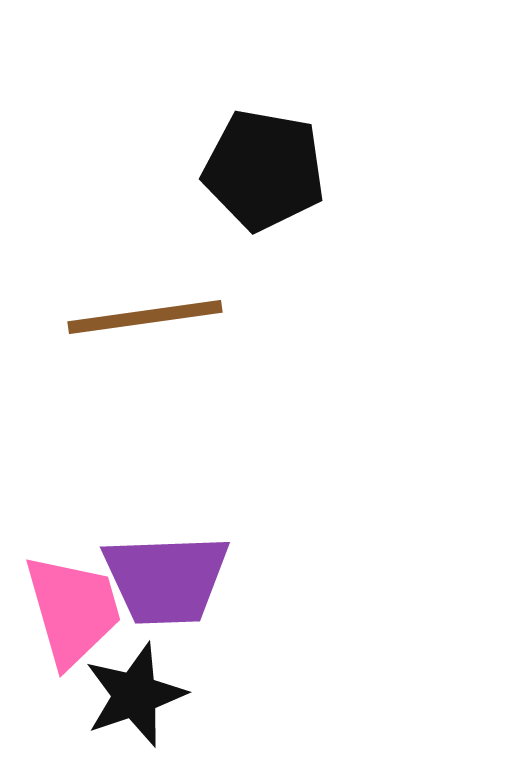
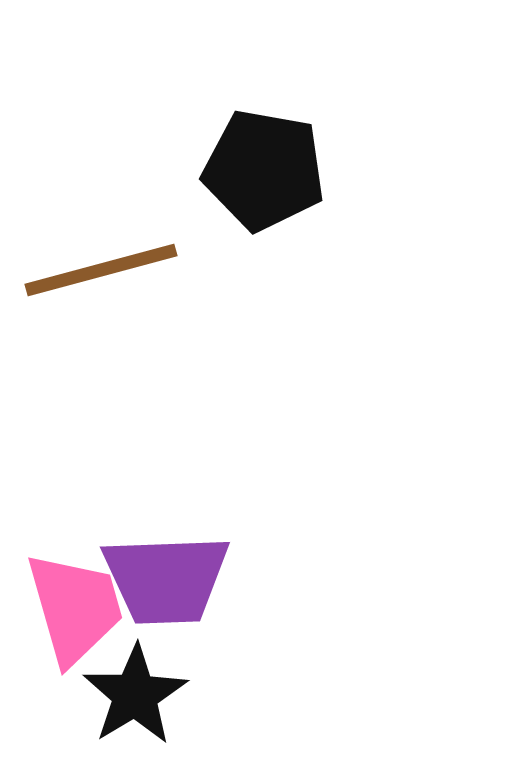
brown line: moved 44 px left, 47 px up; rotated 7 degrees counterclockwise
pink trapezoid: moved 2 px right, 2 px up
black star: rotated 12 degrees counterclockwise
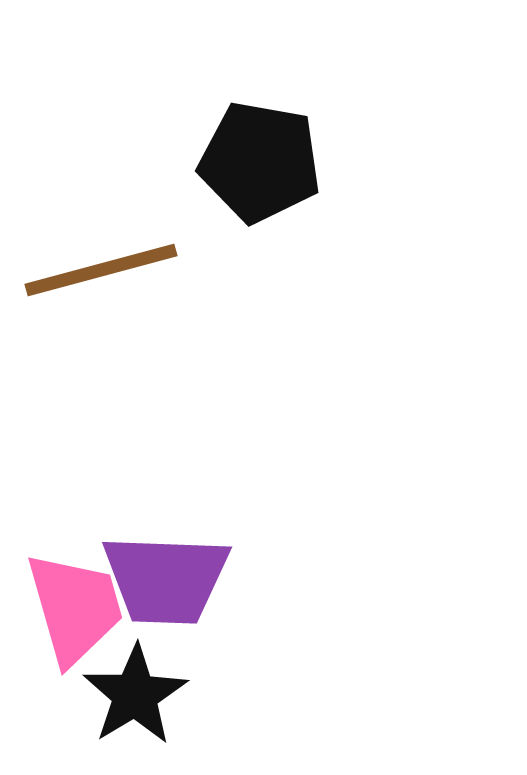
black pentagon: moved 4 px left, 8 px up
purple trapezoid: rotated 4 degrees clockwise
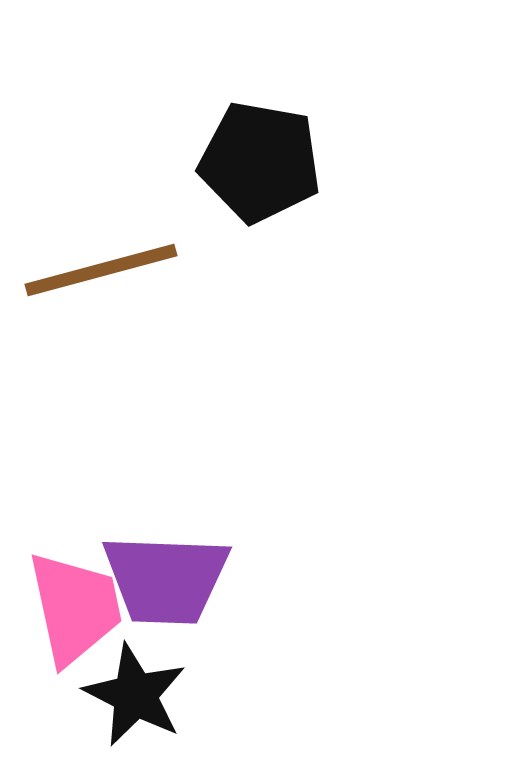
pink trapezoid: rotated 4 degrees clockwise
black star: rotated 14 degrees counterclockwise
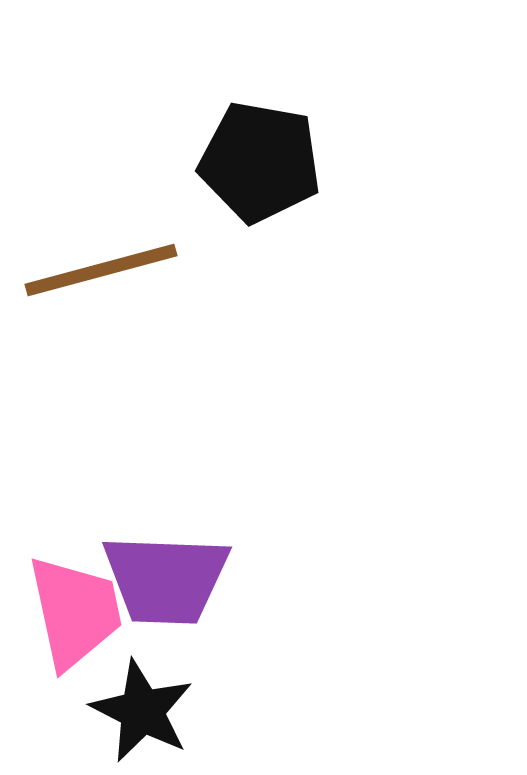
pink trapezoid: moved 4 px down
black star: moved 7 px right, 16 px down
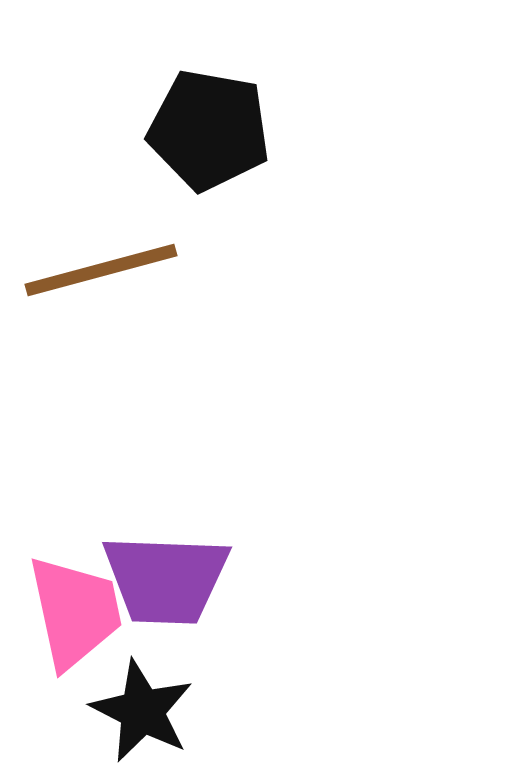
black pentagon: moved 51 px left, 32 px up
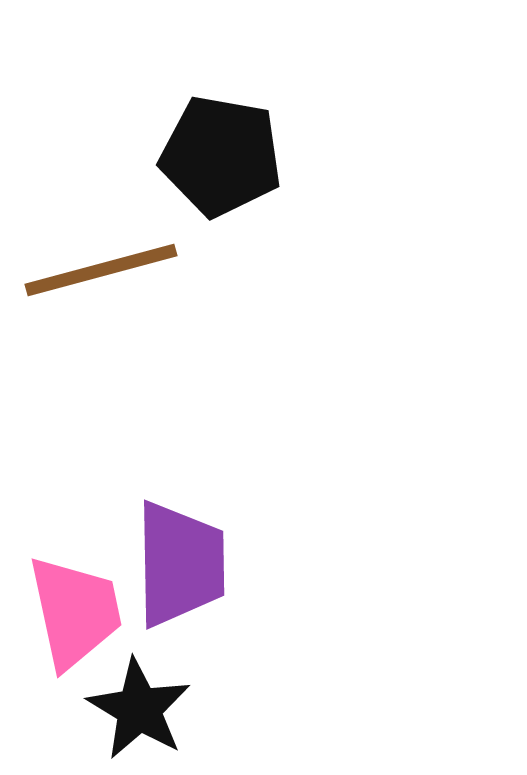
black pentagon: moved 12 px right, 26 px down
purple trapezoid: moved 14 px right, 15 px up; rotated 93 degrees counterclockwise
black star: moved 3 px left, 2 px up; rotated 4 degrees clockwise
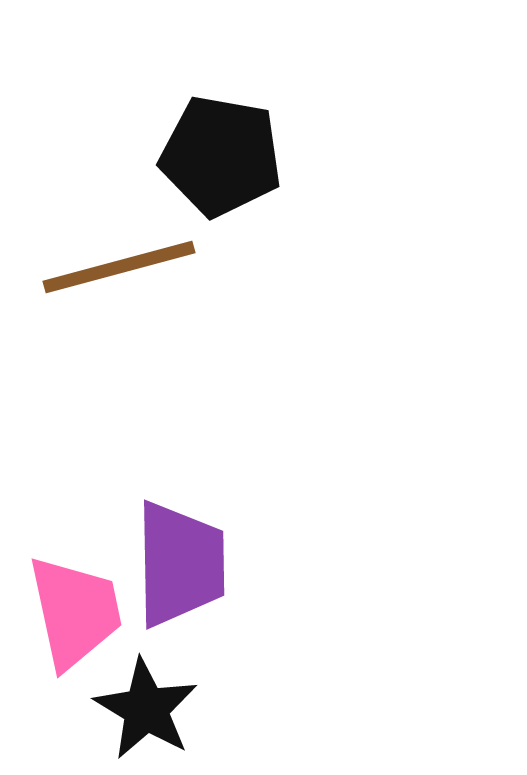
brown line: moved 18 px right, 3 px up
black star: moved 7 px right
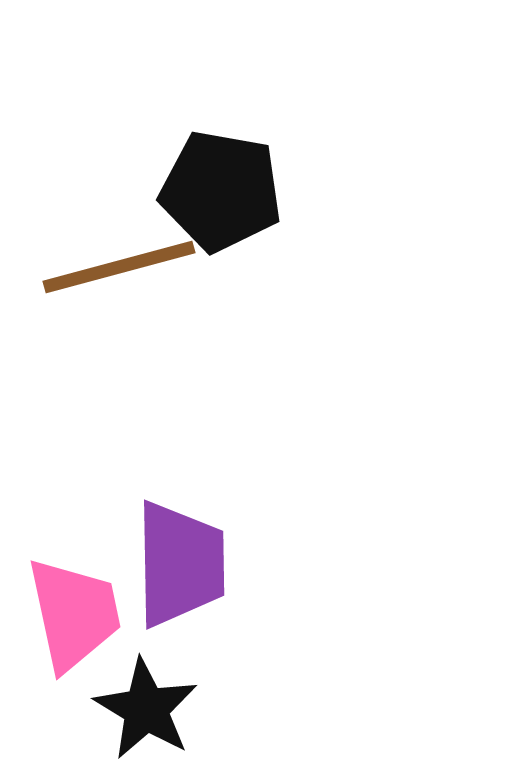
black pentagon: moved 35 px down
pink trapezoid: moved 1 px left, 2 px down
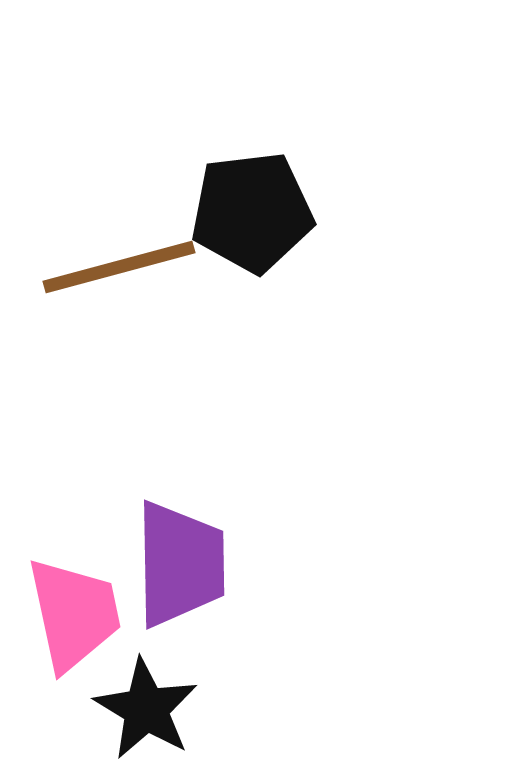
black pentagon: moved 31 px right, 21 px down; rotated 17 degrees counterclockwise
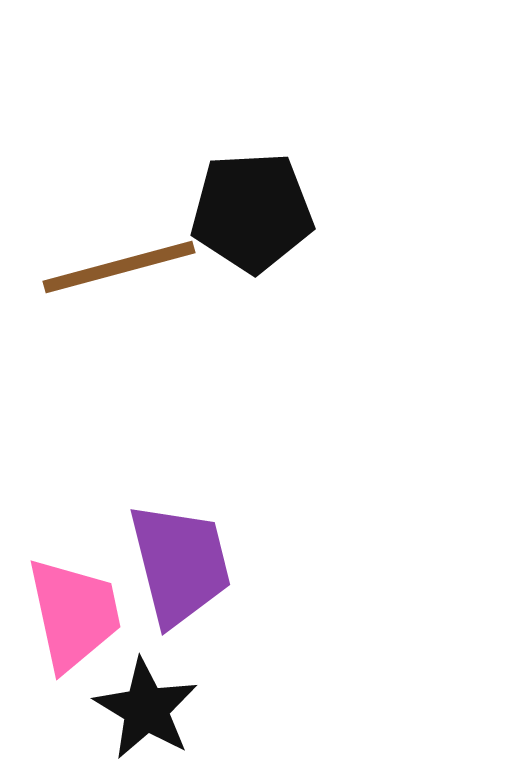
black pentagon: rotated 4 degrees clockwise
purple trapezoid: rotated 13 degrees counterclockwise
